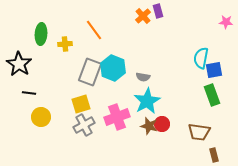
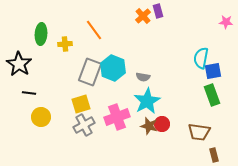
blue square: moved 1 px left, 1 px down
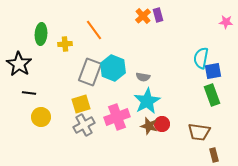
purple rectangle: moved 4 px down
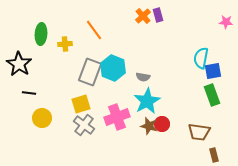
yellow circle: moved 1 px right, 1 px down
gray cross: rotated 25 degrees counterclockwise
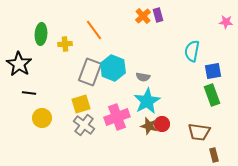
cyan semicircle: moved 9 px left, 7 px up
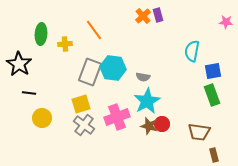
cyan hexagon: rotated 15 degrees counterclockwise
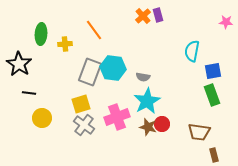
brown star: moved 1 px left, 1 px down
